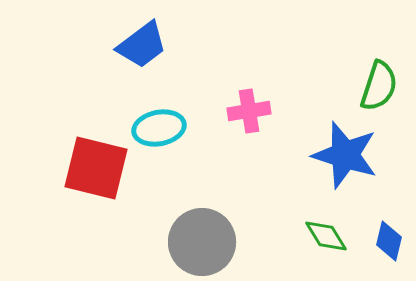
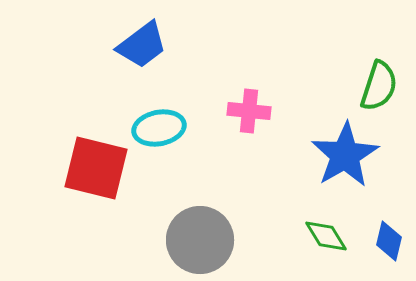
pink cross: rotated 15 degrees clockwise
blue star: rotated 24 degrees clockwise
gray circle: moved 2 px left, 2 px up
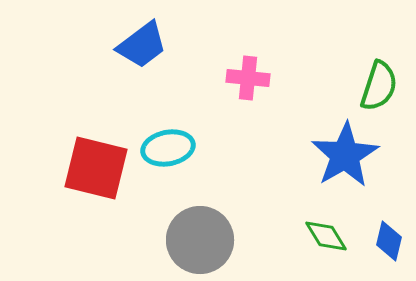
pink cross: moved 1 px left, 33 px up
cyan ellipse: moved 9 px right, 20 px down
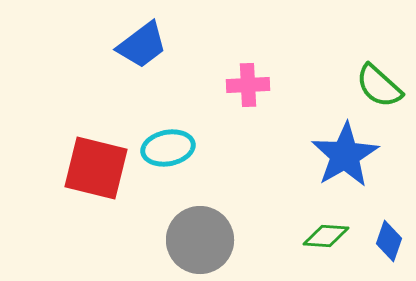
pink cross: moved 7 px down; rotated 9 degrees counterclockwise
green semicircle: rotated 114 degrees clockwise
green diamond: rotated 54 degrees counterclockwise
blue diamond: rotated 6 degrees clockwise
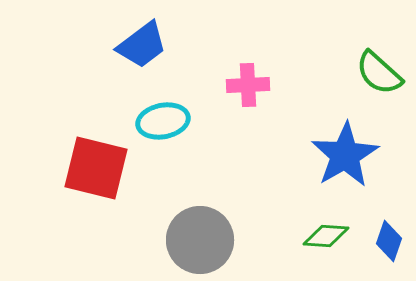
green semicircle: moved 13 px up
cyan ellipse: moved 5 px left, 27 px up
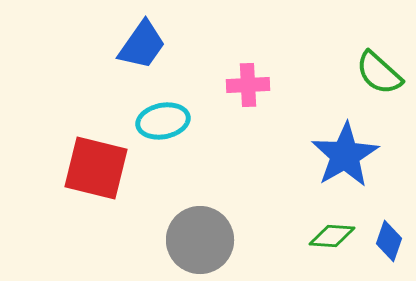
blue trapezoid: rotated 18 degrees counterclockwise
green diamond: moved 6 px right
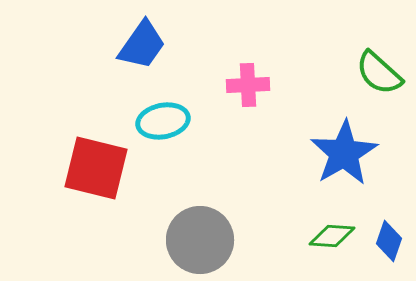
blue star: moved 1 px left, 2 px up
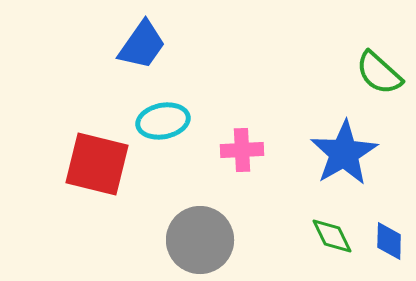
pink cross: moved 6 px left, 65 px down
red square: moved 1 px right, 4 px up
green diamond: rotated 60 degrees clockwise
blue diamond: rotated 18 degrees counterclockwise
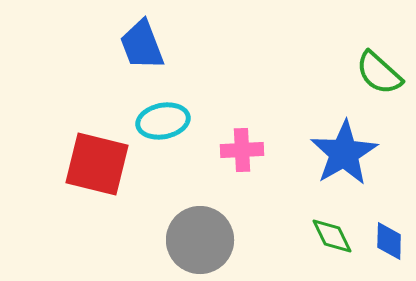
blue trapezoid: rotated 124 degrees clockwise
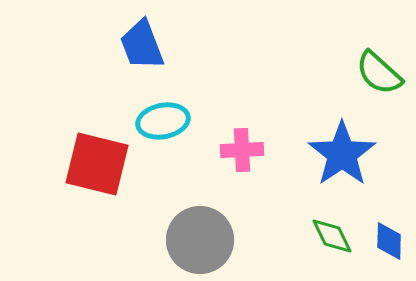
blue star: moved 2 px left, 1 px down; rotated 4 degrees counterclockwise
